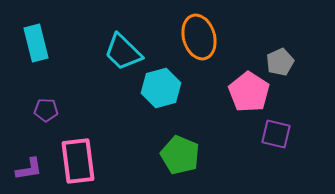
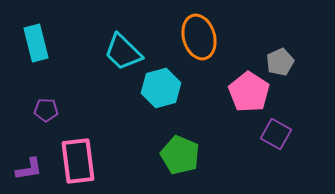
purple square: rotated 16 degrees clockwise
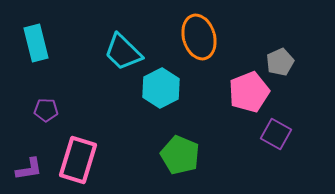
cyan hexagon: rotated 12 degrees counterclockwise
pink pentagon: rotated 18 degrees clockwise
pink rectangle: moved 1 px up; rotated 24 degrees clockwise
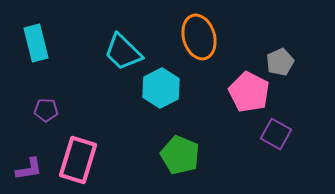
pink pentagon: rotated 24 degrees counterclockwise
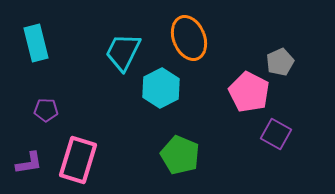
orange ellipse: moved 10 px left, 1 px down; rotated 6 degrees counterclockwise
cyan trapezoid: rotated 72 degrees clockwise
purple L-shape: moved 6 px up
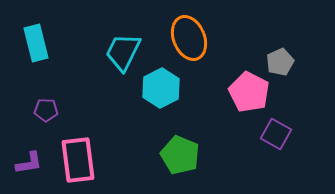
pink rectangle: rotated 24 degrees counterclockwise
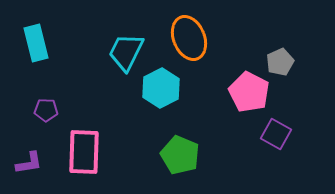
cyan trapezoid: moved 3 px right
pink rectangle: moved 6 px right, 8 px up; rotated 9 degrees clockwise
